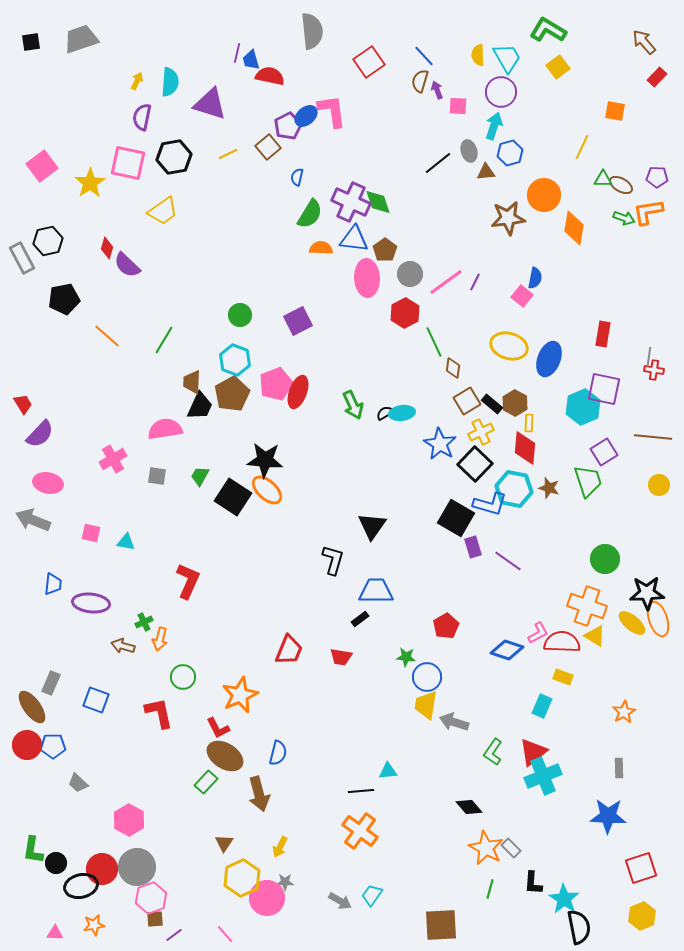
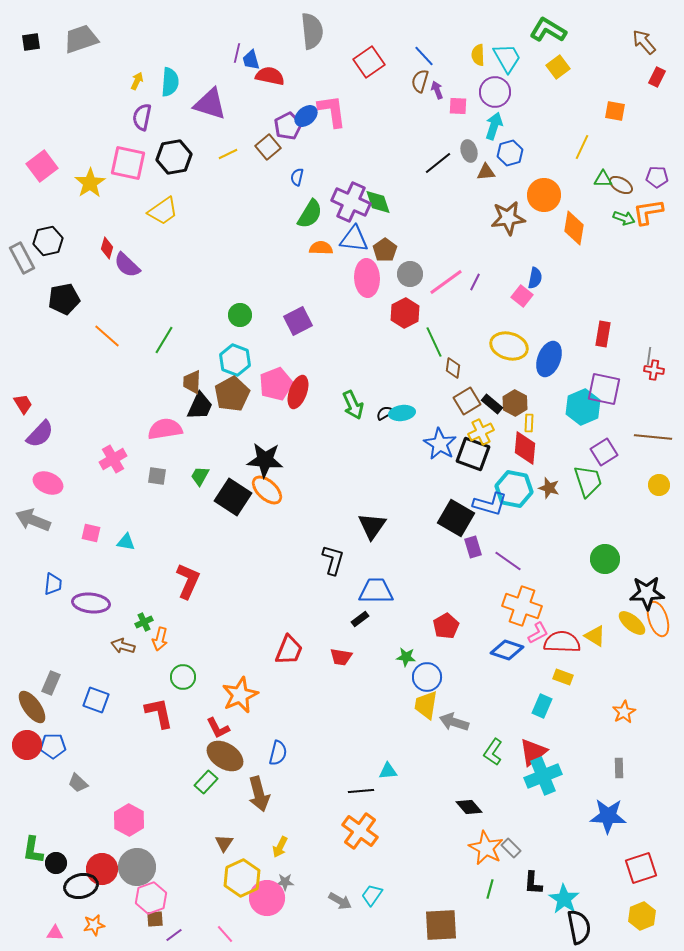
red rectangle at (657, 77): rotated 18 degrees counterclockwise
purple circle at (501, 92): moved 6 px left
black square at (475, 464): moved 2 px left, 10 px up; rotated 24 degrees counterclockwise
pink ellipse at (48, 483): rotated 12 degrees clockwise
orange cross at (587, 606): moved 65 px left
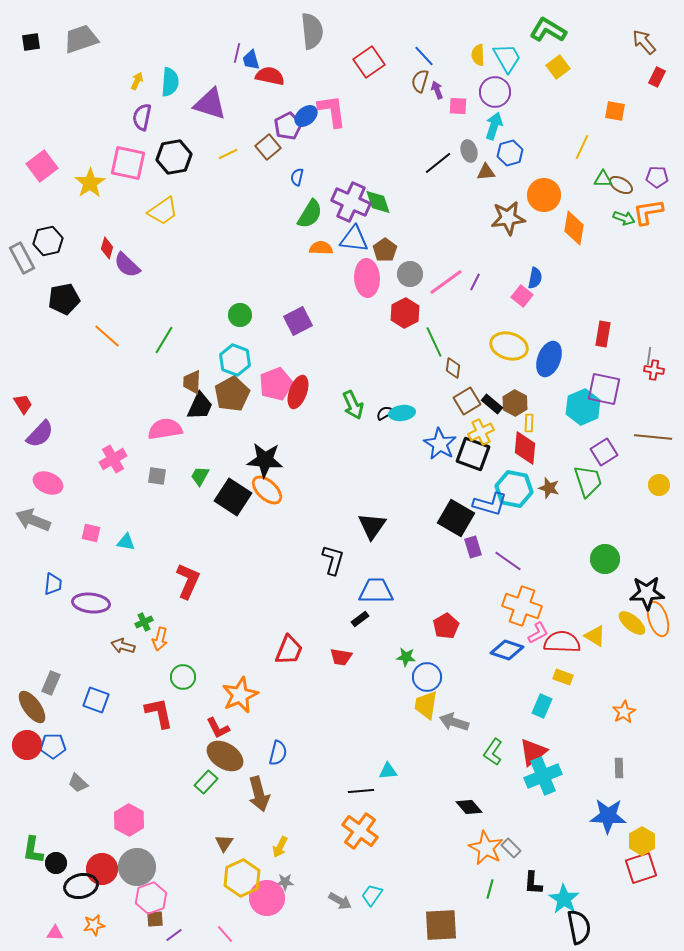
yellow hexagon at (642, 916): moved 75 px up; rotated 8 degrees counterclockwise
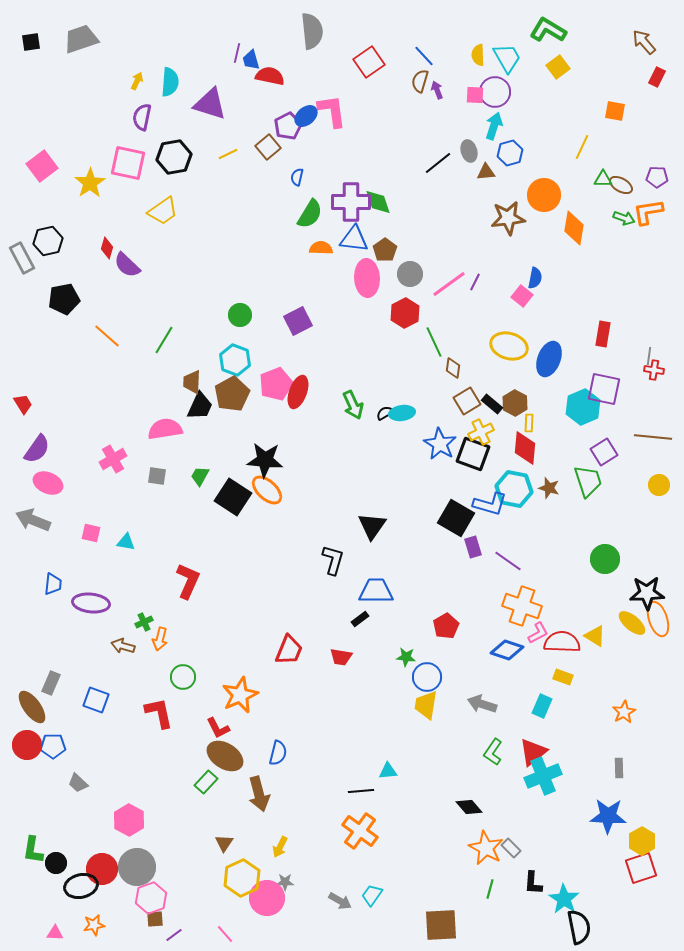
pink square at (458, 106): moved 17 px right, 11 px up
purple cross at (351, 202): rotated 24 degrees counterclockwise
pink line at (446, 282): moved 3 px right, 2 px down
purple semicircle at (40, 434): moved 3 px left, 15 px down; rotated 8 degrees counterclockwise
gray arrow at (454, 722): moved 28 px right, 18 px up
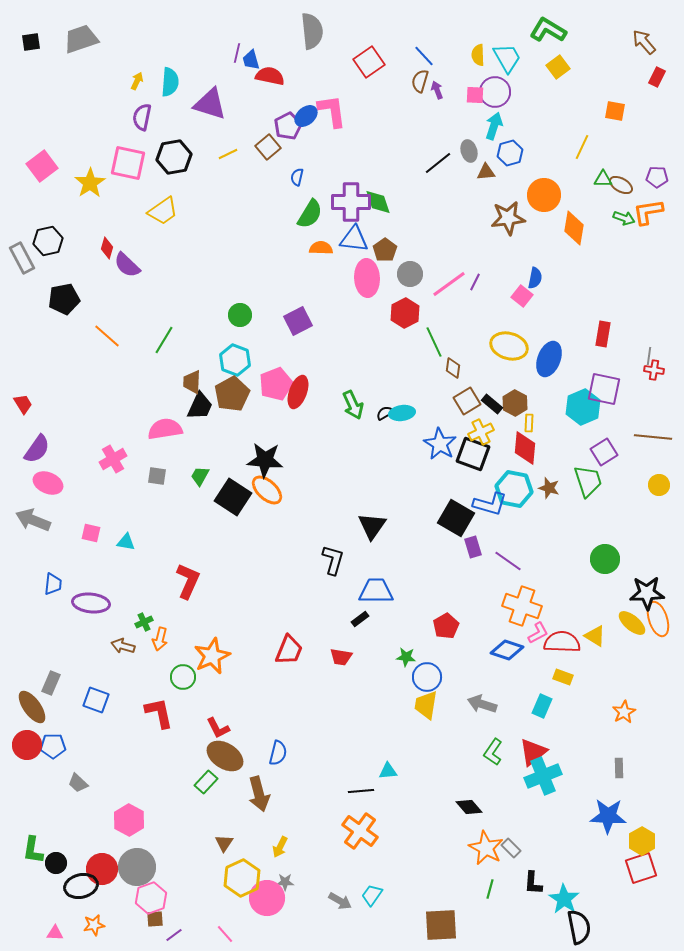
orange star at (240, 695): moved 28 px left, 39 px up
